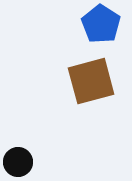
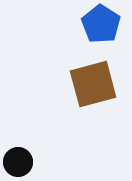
brown square: moved 2 px right, 3 px down
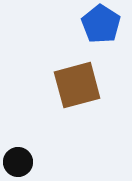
brown square: moved 16 px left, 1 px down
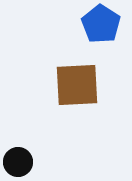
brown square: rotated 12 degrees clockwise
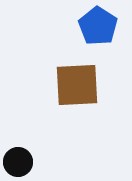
blue pentagon: moved 3 px left, 2 px down
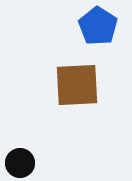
black circle: moved 2 px right, 1 px down
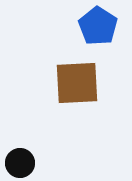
brown square: moved 2 px up
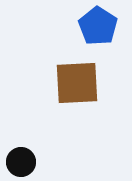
black circle: moved 1 px right, 1 px up
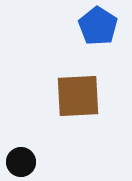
brown square: moved 1 px right, 13 px down
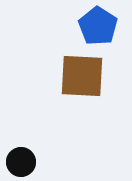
brown square: moved 4 px right, 20 px up; rotated 6 degrees clockwise
